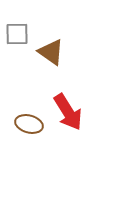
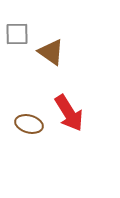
red arrow: moved 1 px right, 1 px down
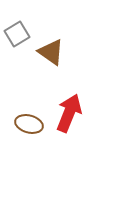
gray square: rotated 30 degrees counterclockwise
red arrow: rotated 126 degrees counterclockwise
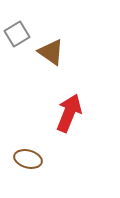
brown ellipse: moved 1 px left, 35 px down
